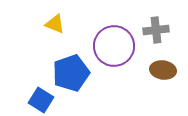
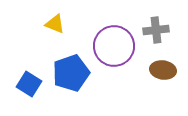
blue square: moved 12 px left, 16 px up
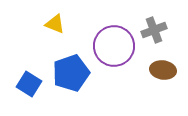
gray cross: moved 2 px left; rotated 15 degrees counterclockwise
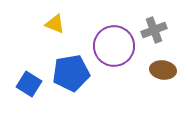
blue pentagon: rotated 9 degrees clockwise
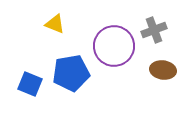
blue square: moved 1 px right; rotated 10 degrees counterclockwise
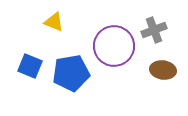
yellow triangle: moved 1 px left, 2 px up
blue square: moved 18 px up
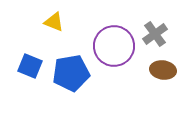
gray cross: moved 1 px right, 4 px down; rotated 15 degrees counterclockwise
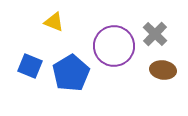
gray cross: rotated 10 degrees counterclockwise
blue pentagon: rotated 21 degrees counterclockwise
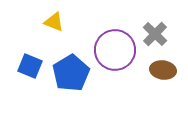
purple circle: moved 1 px right, 4 px down
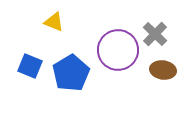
purple circle: moved 3 px right
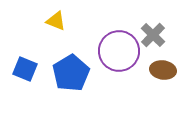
yellow triangle: moved 2 px right, 1 px up
gray cross: moved 2 px left, 1 px down
purple circle: moved 1 px right, 1 px down
blue square: moved 5 px left, 3 px down
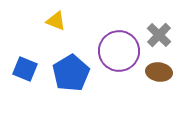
gray cross: moved 6 px right
brown ellipse: moved 4 px left, 2 px down
